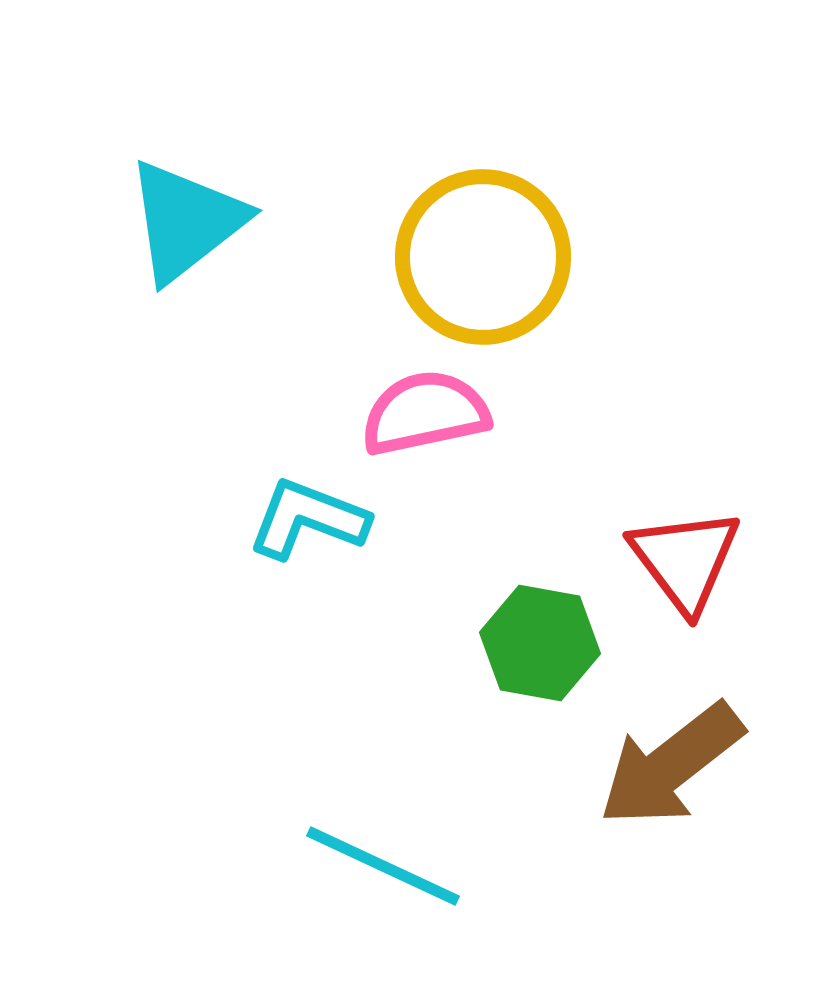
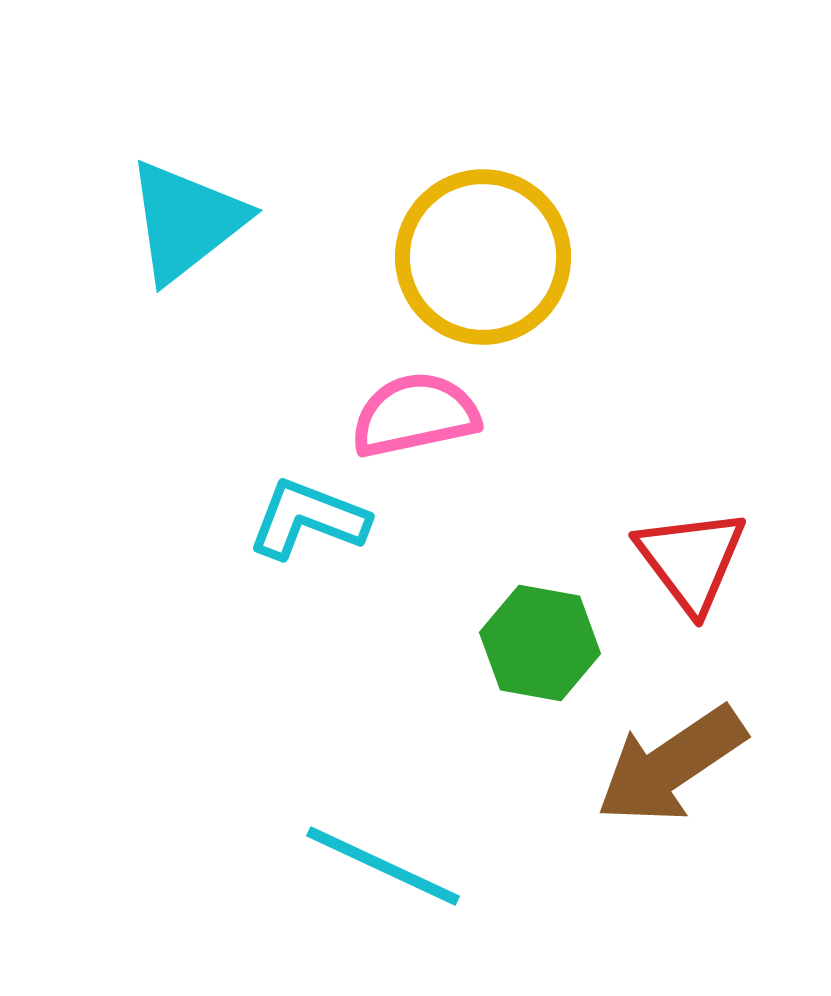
pink semicircle: moved 10 px left, 2 px down
red triangle: moved 6 px right
brown arrow: rotated 4 degrees clockwise
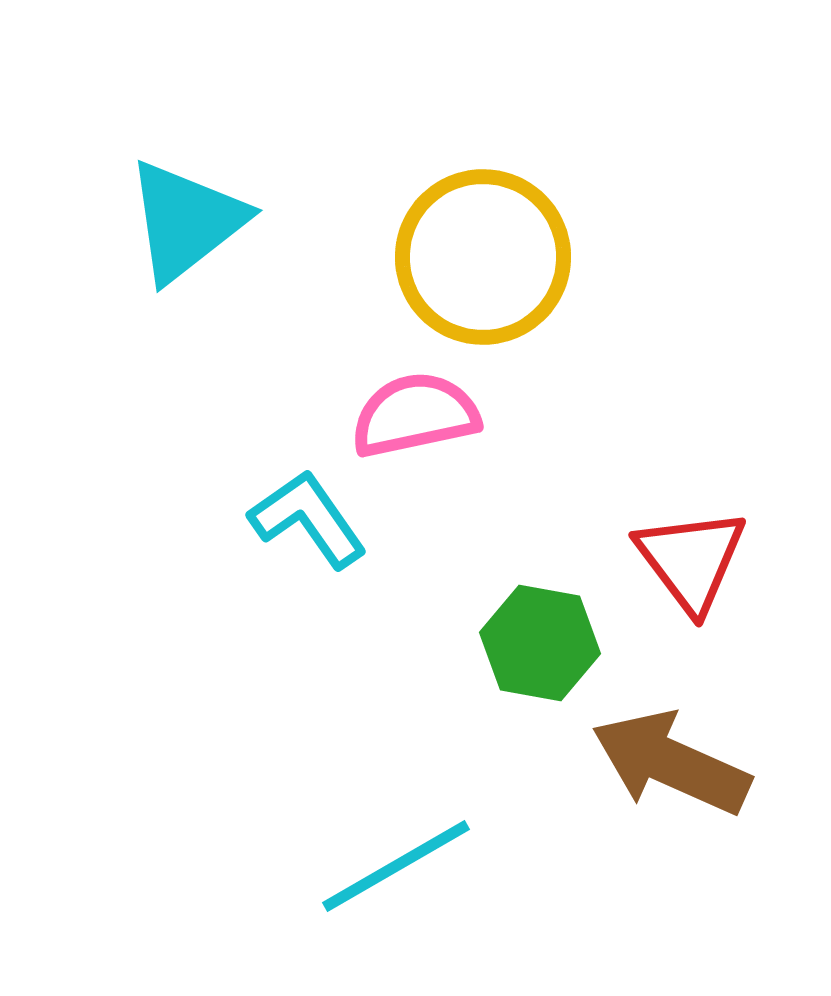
cyan L-shape: rotated 34 degrees clockwise
brown arrow: moved 2 px up; rotated 58 degrees clockwise
cyan line: moved 13 px right; rotated 55 degrees counterclockwise
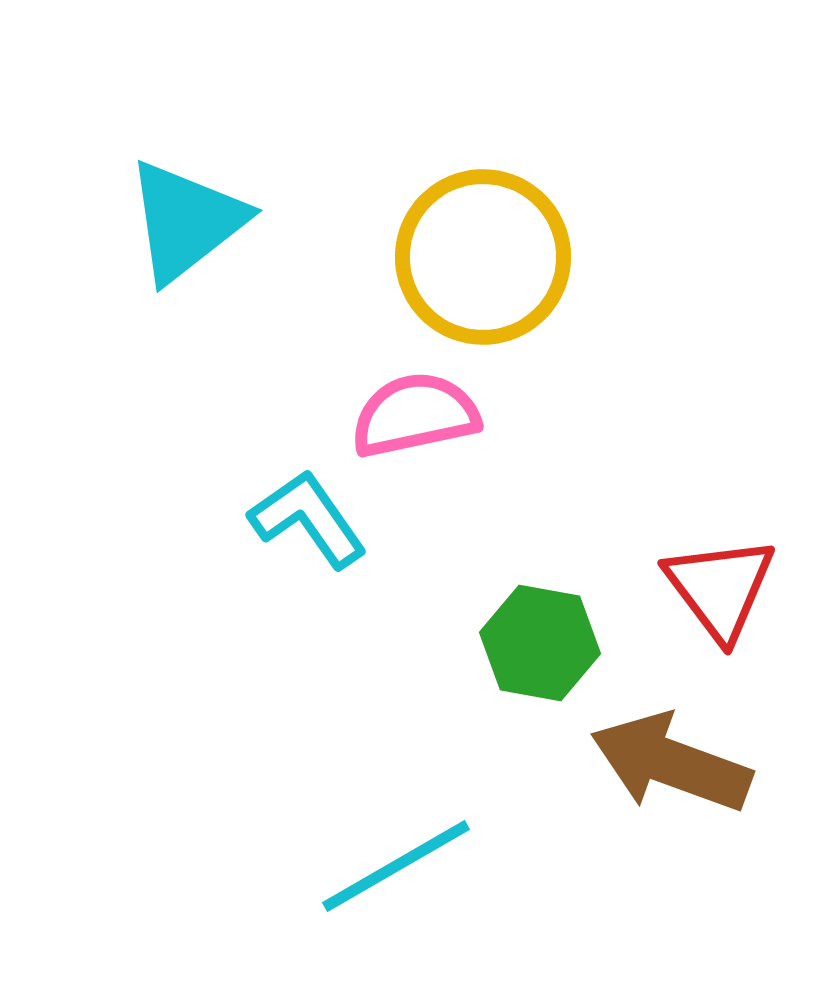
red triangle: moved 29 px right, 28 px down
brown arrow: rotated 4 degrees counterclockwise
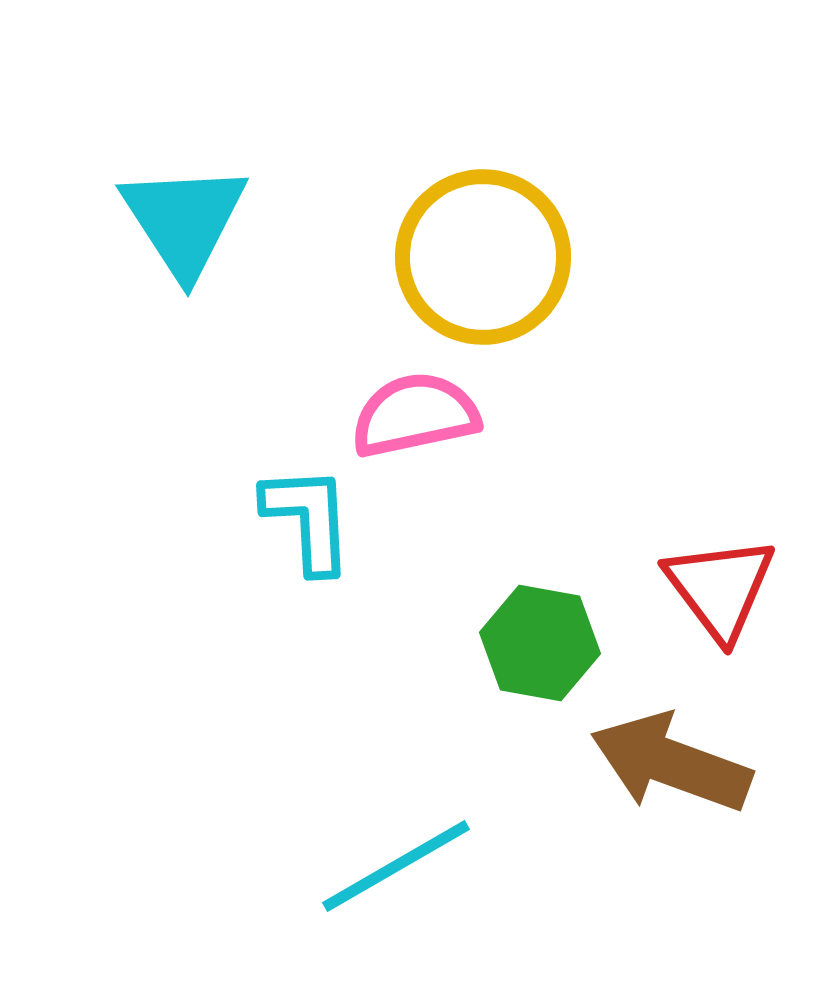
cyan triangle: moved 2 px left, 1 px up; rotated 25 degrees counterclockwise
cyan L-shape: rotated 32 degrees clockwise
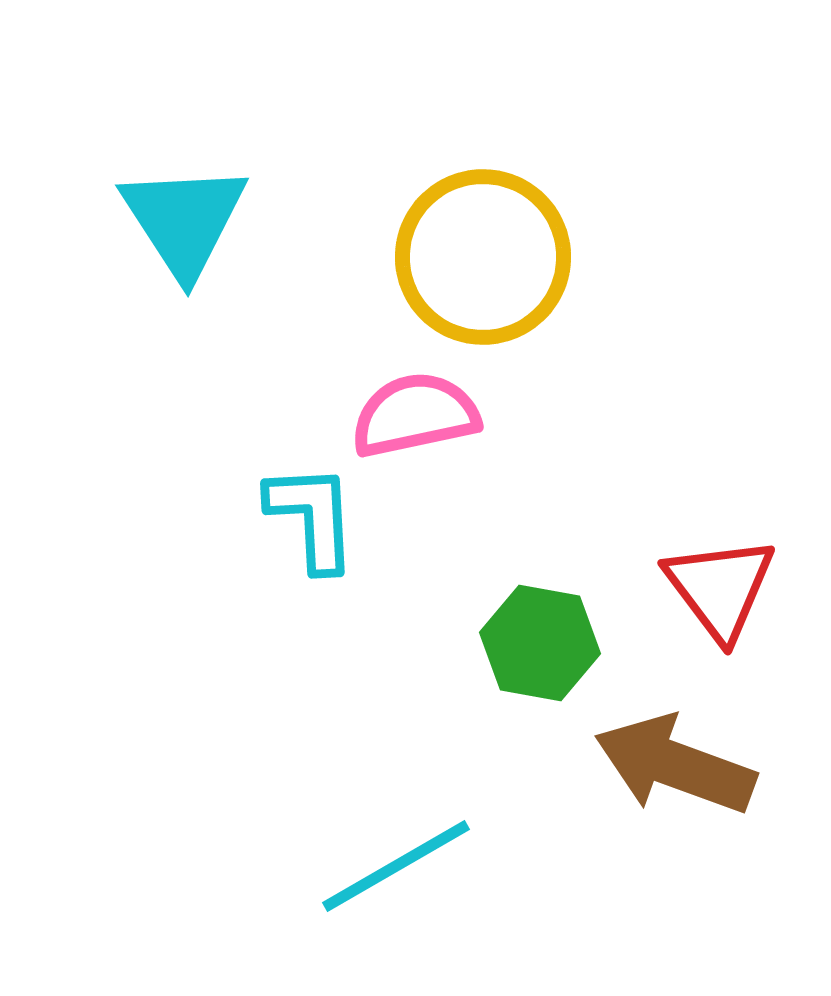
cyan L-shape: moved 4 px right, 2 px up
brown arrow: moved 4 px right, 2 px down
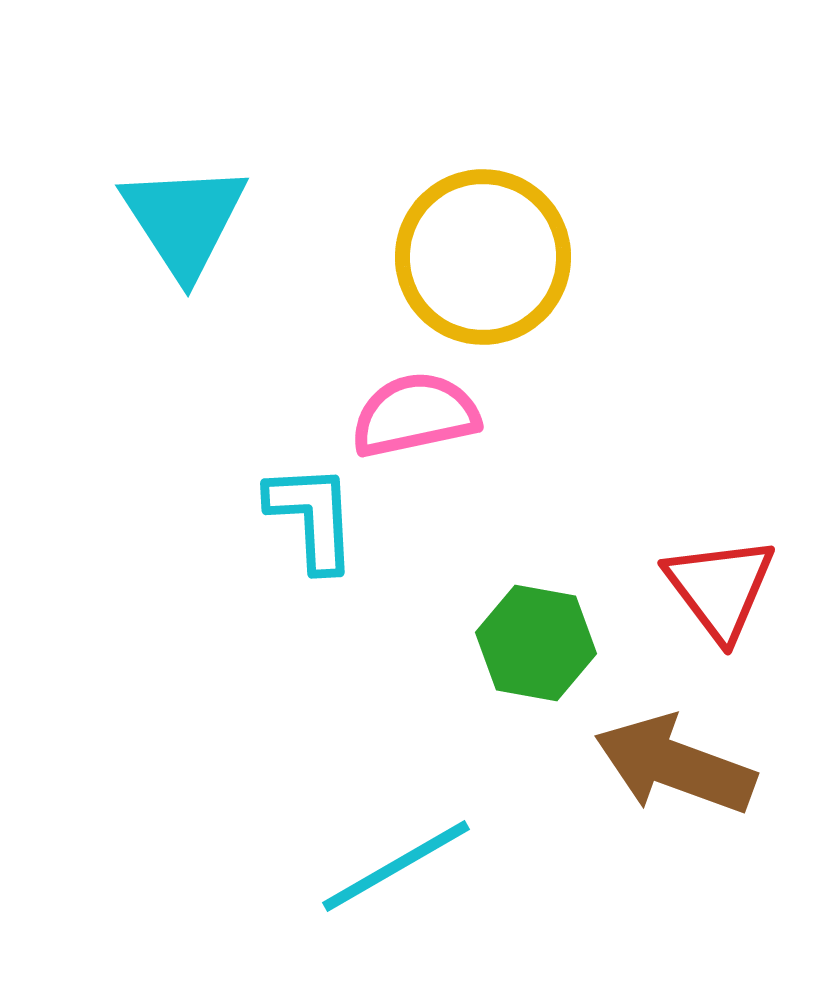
green hexagon: moved 4 px left
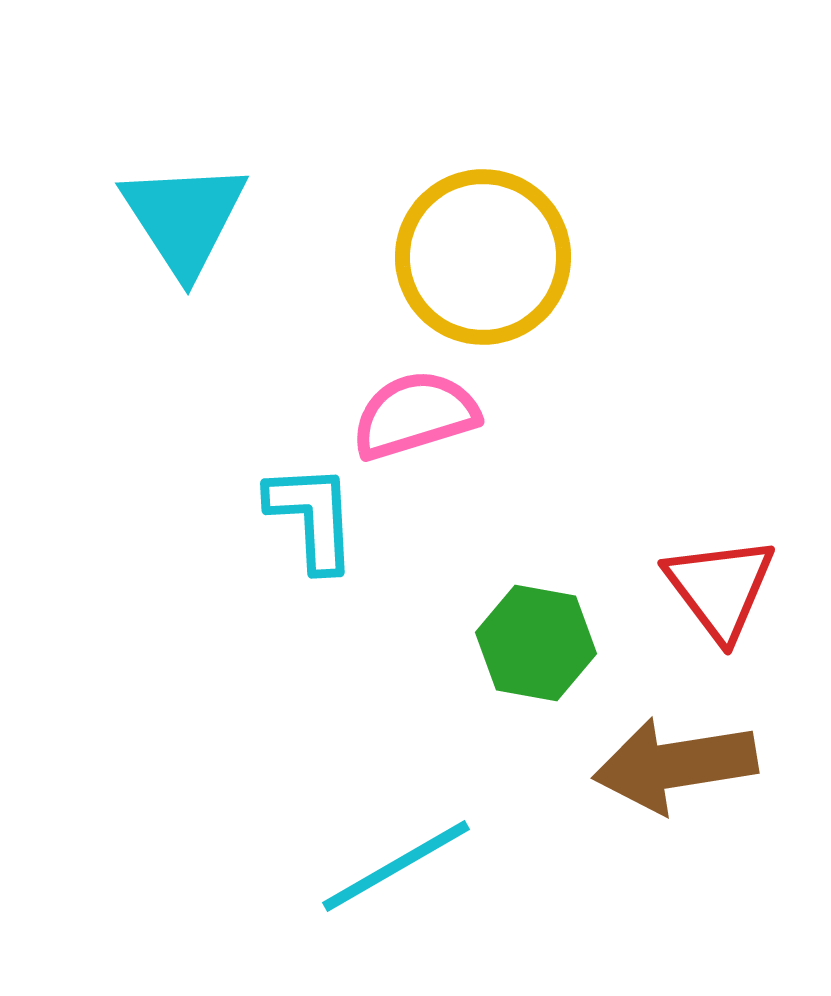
cyan triangle: moved 2 px up
pink semicircle: rotated 5 degrees counterclockwise
brown arrow: rotated 29 degrees counterclockwise
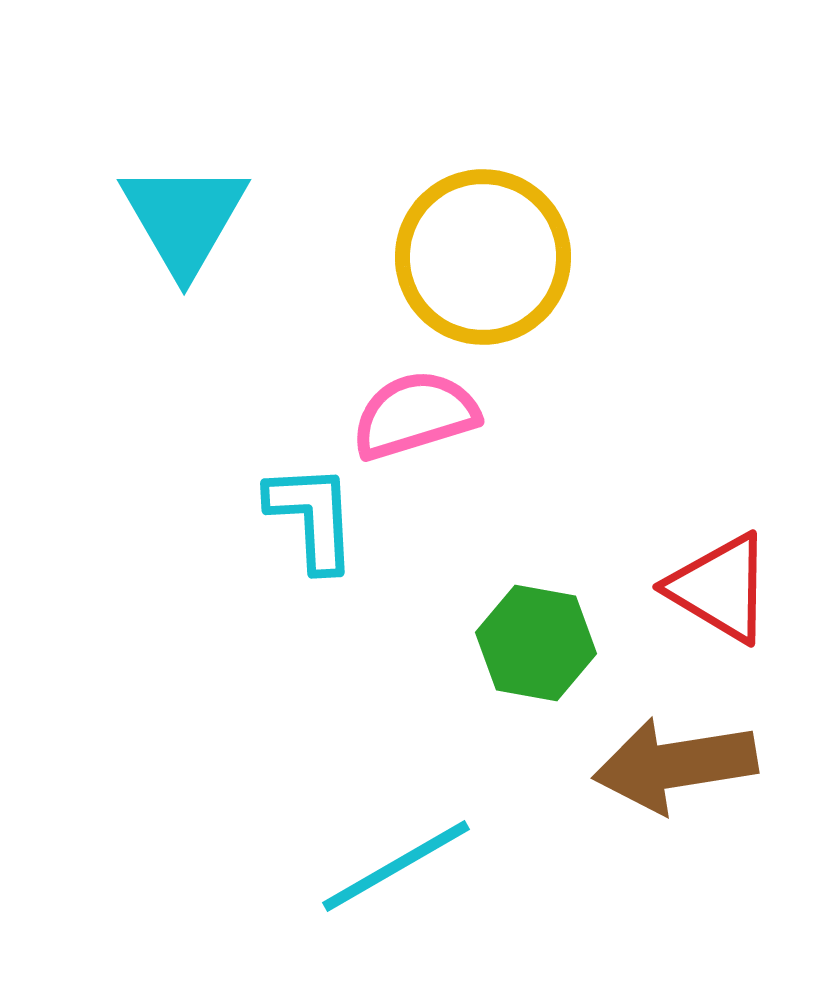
cyan triangle: rotated 3 degrees clockwise
red triangle: rotated 22 degrees counterclockwise
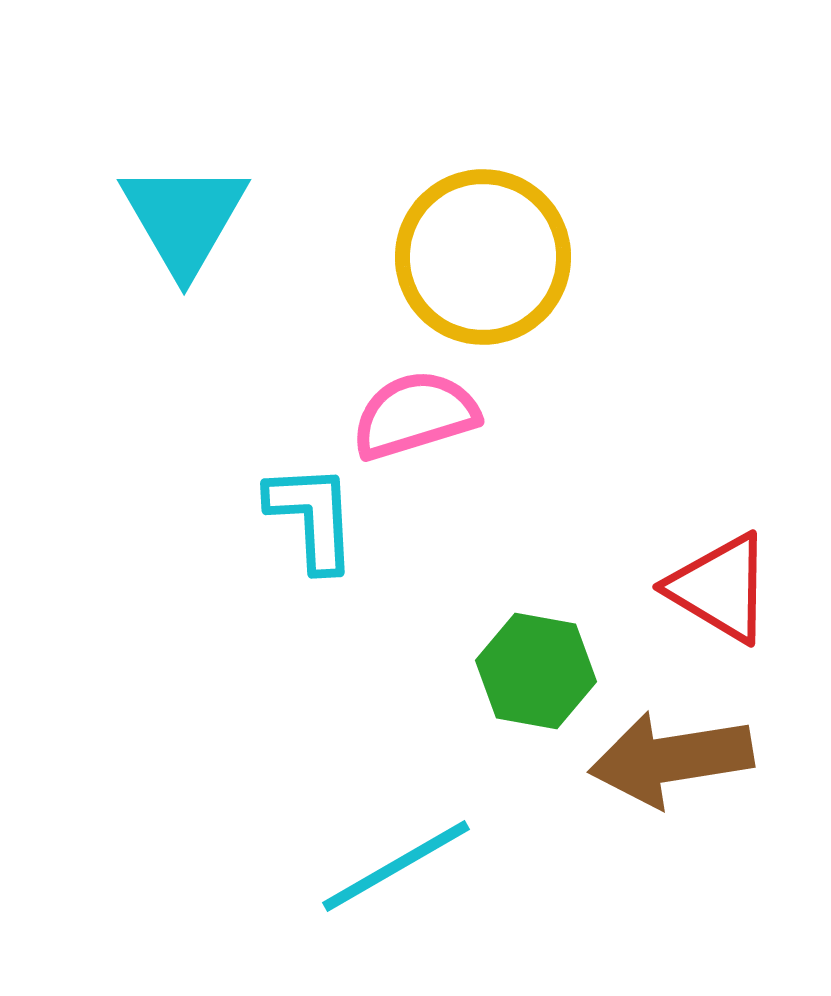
green hexagon: moved 28 px down
brown arrow: moved 4 px left, 6 px up
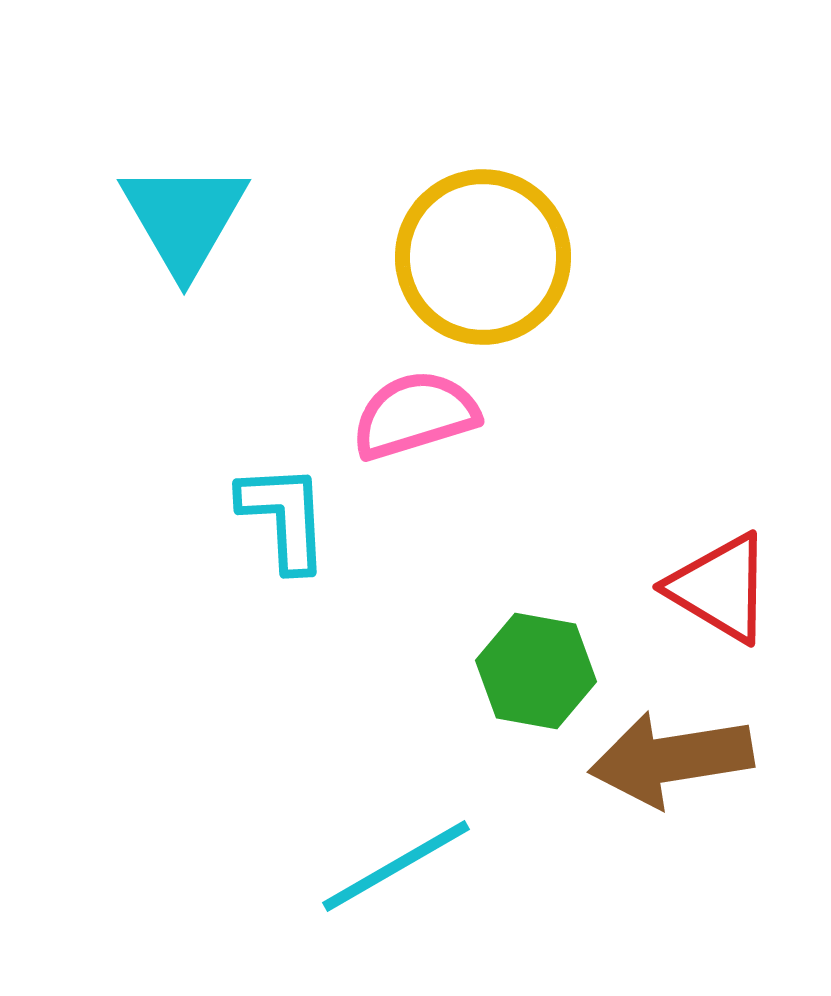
cyan L-shape: moved 28 px left
